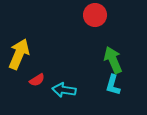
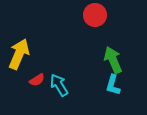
cyan arrow: moved 5 px left, 5 px up; rotated 50 degrees clockwise
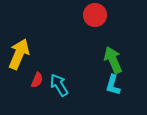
red semicircle: rotated 35 degrees counterclockwise
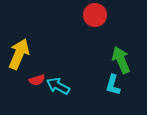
green arrow: moved 8 px right
red semicircle: rotated 49 degrees clockwise
cyan arrow: moved 1 px left, 1 px down; rotated 30 degrees counterclockwise
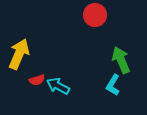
cyan L-shape: rotated 15 degrees clockwise
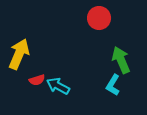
red circle: moved 4 px right, 3 px down
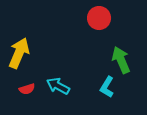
yellow arrow: moved 1 px up
red semicircle: moved 10 px left, 9 px down
cyan L-shape: moved 6 px left, 2 px down
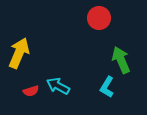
red semicircle: moved 4 px right, 2 px down
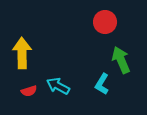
red circle: moved 6 px right, 4 px down
yellow arrow: moved 3 px right; rotated 24 degrees counterclockwise
cyan L-shape: moved 5 px left, 3 px up
red semicircle: moved 2 px left
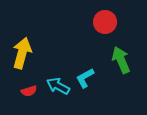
yellow arrow: rotated 16 degrees clockwise
cyan L-shape: moved 17 px left, 6 px up; rotated 30 degrees clockwise
